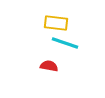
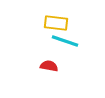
cyan line: moved 2 px up
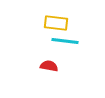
cyan line: rotated 12 degrees counterclockwise
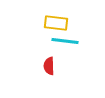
red semicircle: rotated 102 degrees counterclockwise
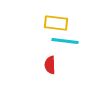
red semicircle: moved 1 px right, 1 px up
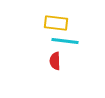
red semicircle: moved 5 px right, 4 px up
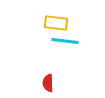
red semicircle: moved 7 px left, 22 px down
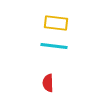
cyan line: moved 11 px left, 5 px down
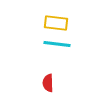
cyan line: moved 3 px right, 2 px up
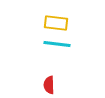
red semicircle: moved 1 px right, 2 px down
